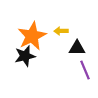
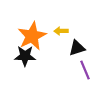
black triangle: rotated 18 degrees counterclockwise
black star: rotated 15 degrees clockwise
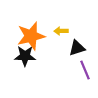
orange star: moved 1 px left; rotated 12 degrees clockwise
